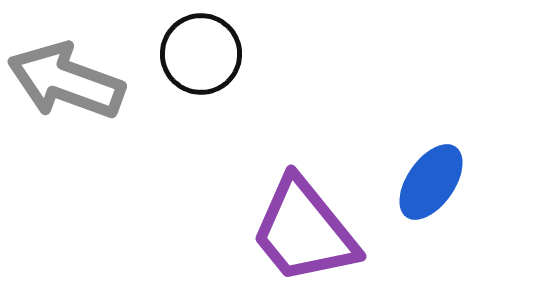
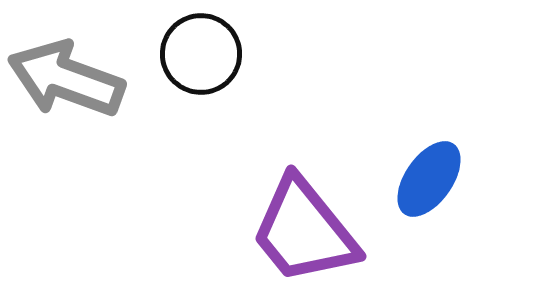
gray arrow: moved 2 px up
blue ellipse: moved 2 px left, 3 px up
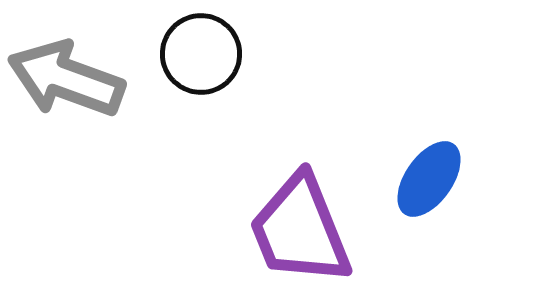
purple trapezoid: moved 4 px left, 1 px up; rotated 17 degrees clockwise
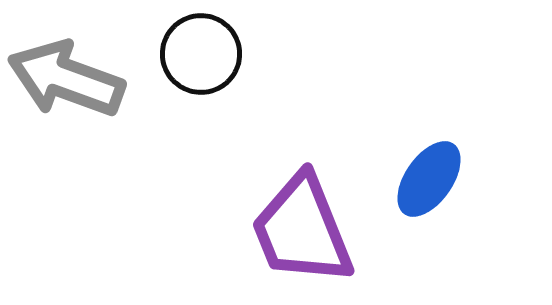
purple trapezoid: moved 2 px right
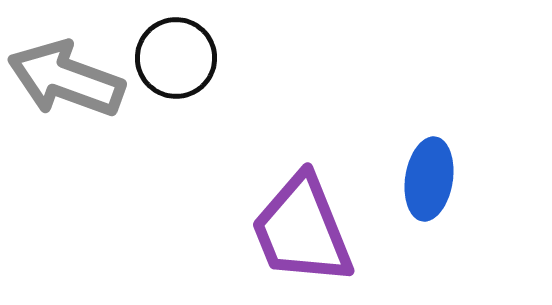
black circle: moved 25 px left, 4 px down
blue ellipse: rotated 26 degrees counterclockwise
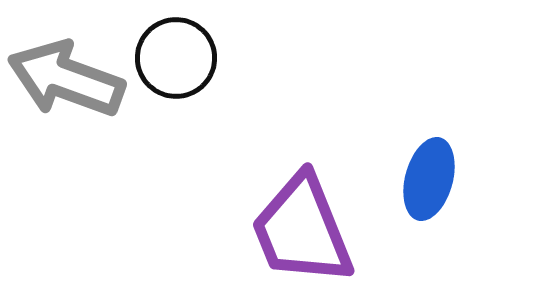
blue ellipse: rotated 6 degrees clockwise
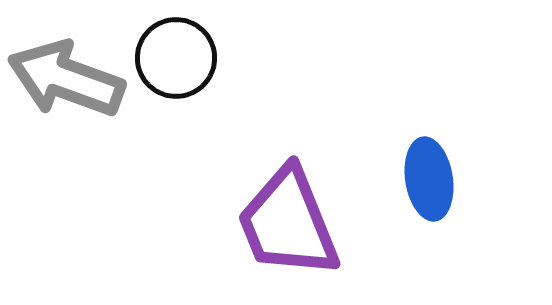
blue ellipse: rotated 24 degrees counterclockwise
purple trapezoid: moved 14 px left, 7 px up
